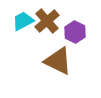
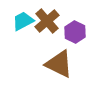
brown triangle: moved 1 px right, 3 px down
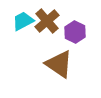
brown triangle: rotated 8 degrees clockwise
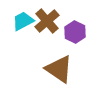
brown triangle: moved 5 px down
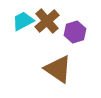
purple hexagon: rotated 15 degrees clockwise
brown triangle: moved 1 px left
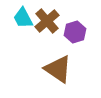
cyan trapezoid: moved 3 px up; rotated 90 degrees counterclockwise
